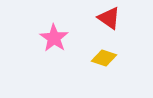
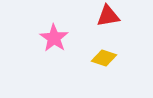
red triangle: moved 1 px left, 2 px up; rotated 45 degrees counterclockwise
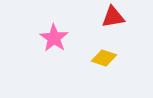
red triangle: moved 5 px right, 1 px down
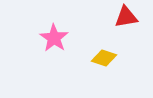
red triangle: moved 13 px right
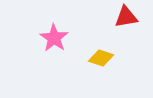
yellow diamond: moved 3 px left
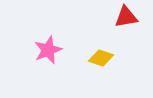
pink star: moved 6 px left, 12 px down; rotated 16 degrees clockwise
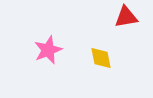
yellow diamond: rotated 60 degrees clockwise
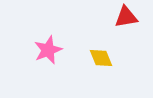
yellow diamond: rotated 10 degrees counterclockwise
